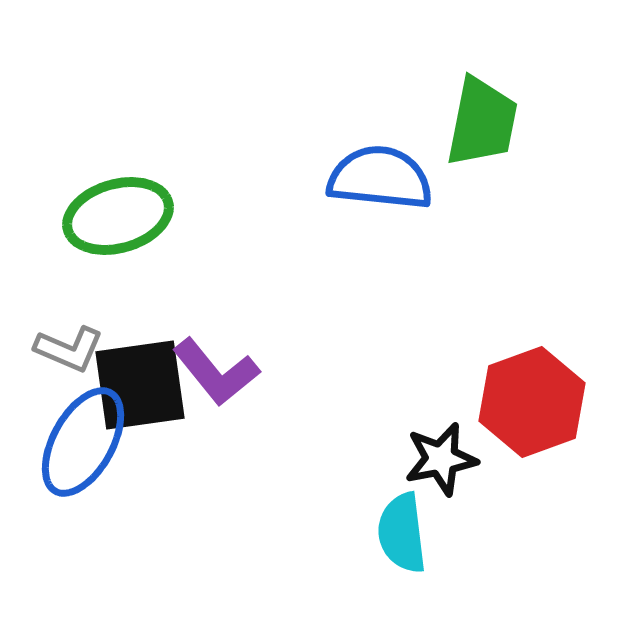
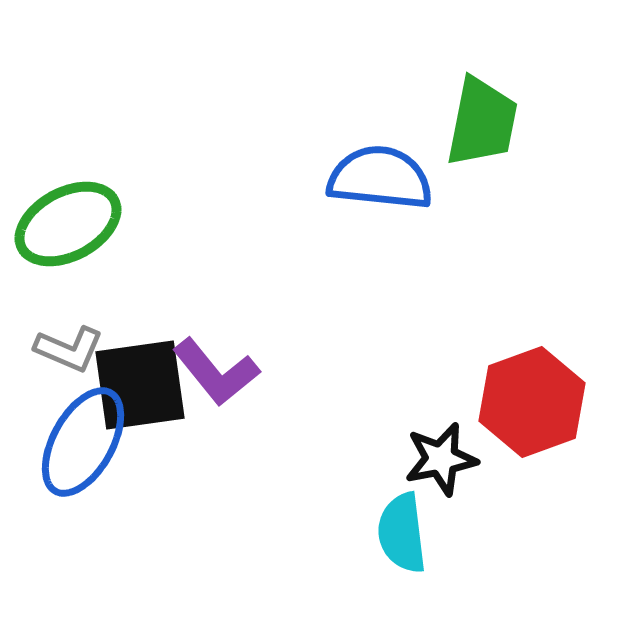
green ellipse: moved 50 px left, 8 px down; rotated 12 degrees counterclockwise
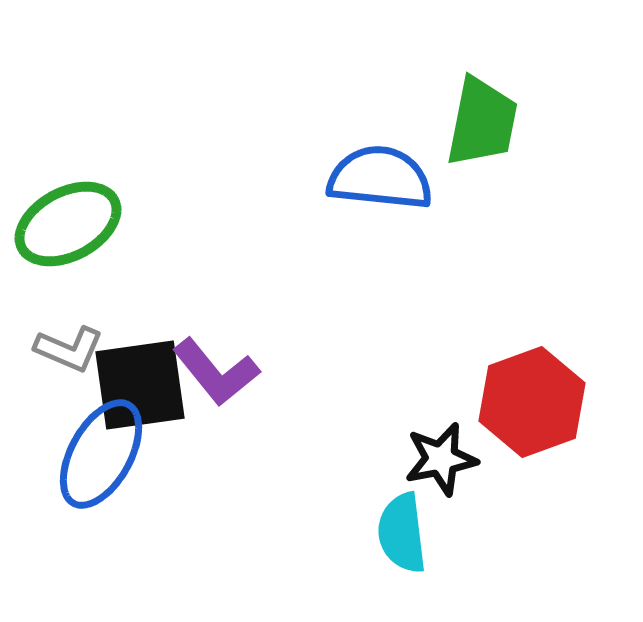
blue ellipse: moved 18 px right, 12 px down
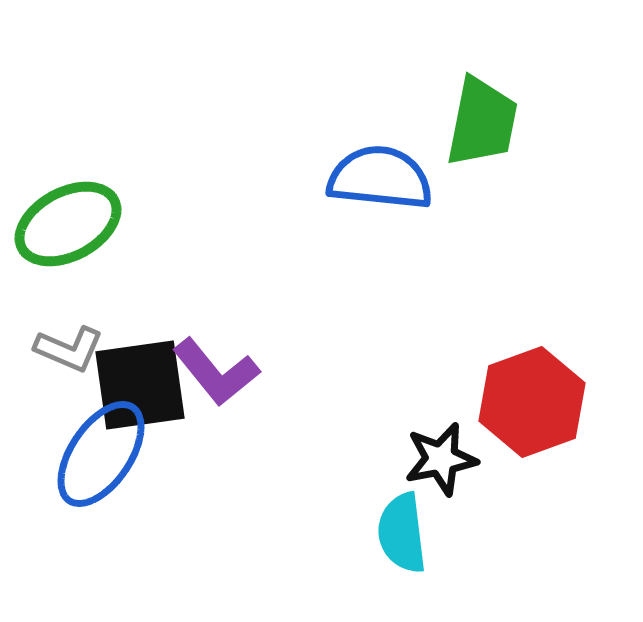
blue ellipse: rotated 5 degrees clockwise
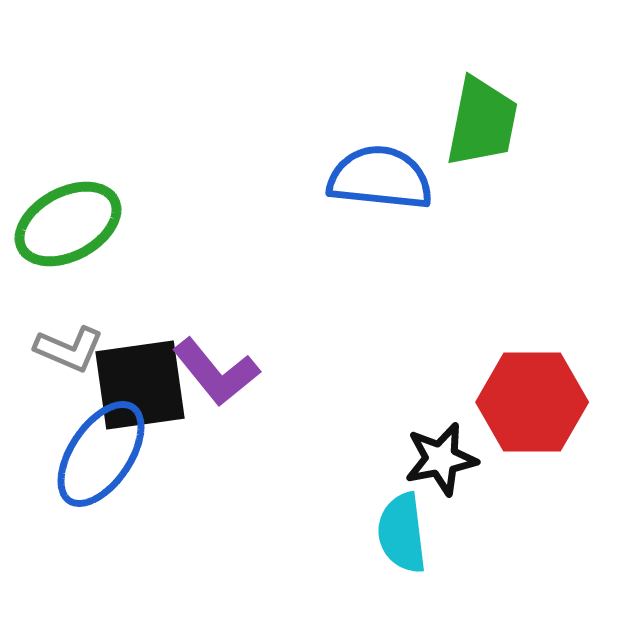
red hexagon: rotated 20 degrees clockwise
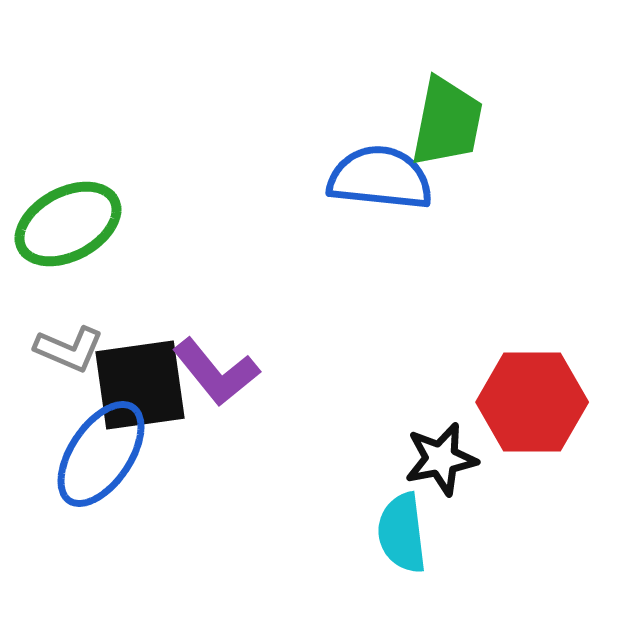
green trapezoid: moved 35 px left
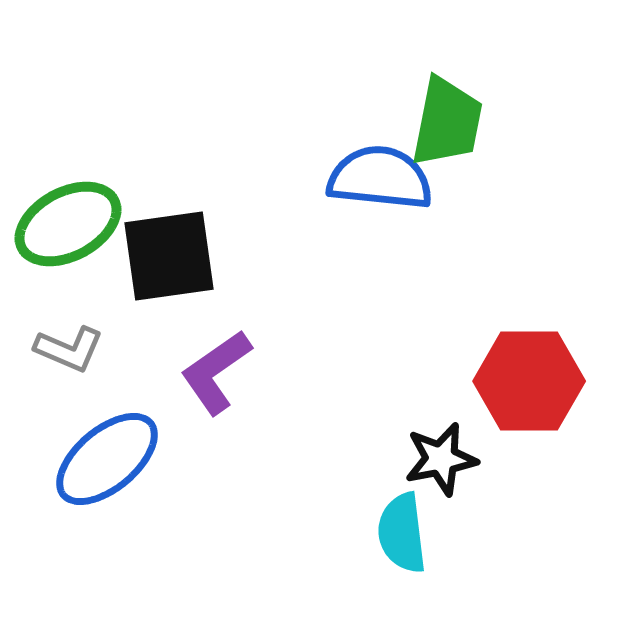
purple L-shape: rotated 94 degrees clockwise
black square: moved 29 px right, 129 px up
red hexagon: moved 3 px left, 21 px up
blue ellipse: moved 6 px right, 5 px down; rotated 16 degrees clockwise
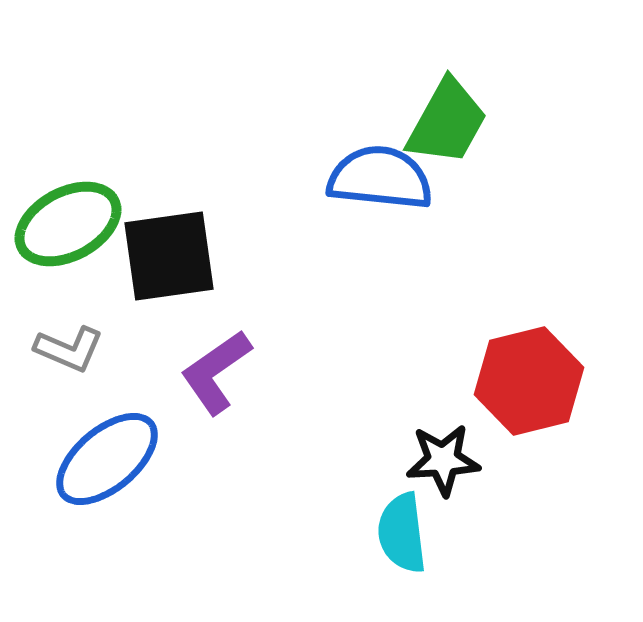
green trapezoid: rotated 18 degrees clockwise
red hexagon: rotated 14 degrees counterclockwise
black star: moved 2 px right, 1 px down; rotated 8 degrees clockwise
